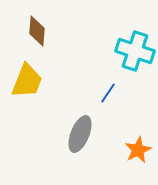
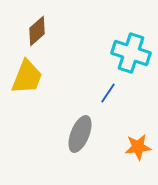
brown diamond: rotated 44 degrees clockwise
cyan cross: moved 4 px left, 2 px down
yellow trapezoid: moved 4 px up
orange star: moved 3 px up; rotated 20 degrees clockwise
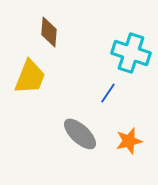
brown diamond: moved 12 px right, 1 px down; rotated 44 degrees counterclockwise
yellow trapezoid: moved 3 px right
gray ellipse: rotated 69 degrees counterclockwise
orange star: moved 9 px left, 6 px up; rotated 8 degrees counterclockwise
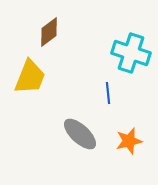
brown diamond: rotated 48 degrees clockwise
blue line: rotated 40 degrees counterclockwise
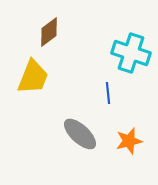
yellow trapezoid: moved 3 px right
